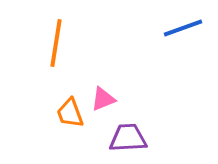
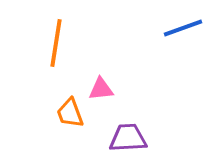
pink triangle: moved 2 px left, 10 px up; rotated 16 degrees clockwise
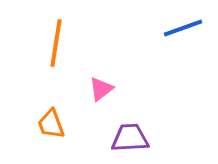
pink triangle: rotated 32 degrees counterclockwise
orange trapezoid: moved 19 px left, 11 px down
purple trapezoid: moved 2 px right
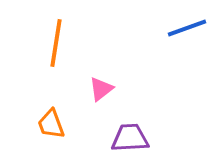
blue line: moved 4 px right
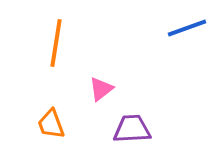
purple trapezoid: moved 2 px right, 9 px up
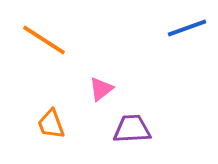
orange line: moved 12 px left, 3 px up; rotated 66 degrees counterclockwise
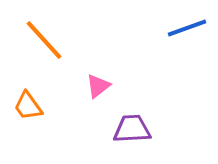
orange line: rotated 15 degrees clockwise
pink triangle: moved 3 px left, 3 px up
orange trapezoid: moved 23 px left, 18 px up; rotated 16 degrees counterclockwise
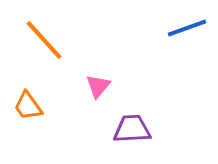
pink triangle: rotated 12 degrees counterclockwise
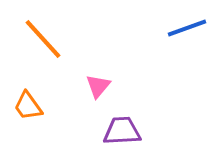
orange line: moved 1 px left, 1 px up
purple trapezoid: moved 10 px left, 2 px down
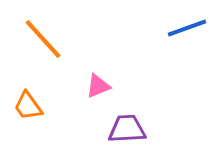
pink triangle: rotated 28 degrees clockwise
purple trapezoid: moved 5 px right, 2 px up
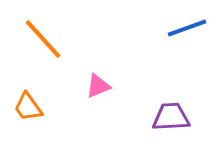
orange trapezoid: moved 1 px down
purple trapezoid: moved 44 px right, 12 px up
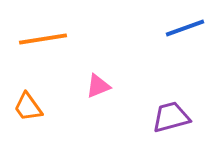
blue line: moved 2 px left
orange line: rotated 57 degrees counterclockwise
purple trapezoid: rotated 12 degrees counterclockwise
